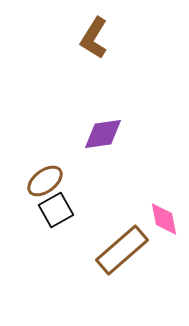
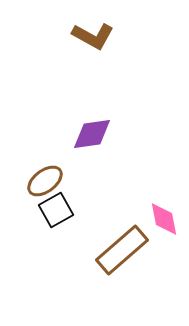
brown L-shape: moved 1 px left, 2 px up; rotated 93 degrees counterclockwise
purple diamond: moved 11 px left
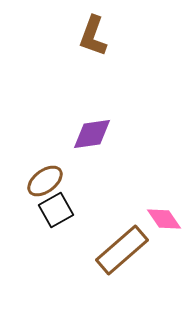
brown L-shape: rotated 81 degrees clockwise
pink diamond: rotated 24 degrees counterclockwise
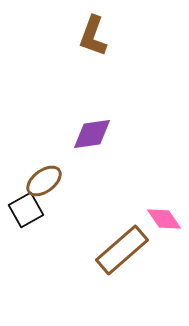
brown ellipse: moved 1 px left
black square: moved 30 px left
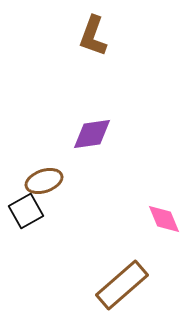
brown ellipse: rotated 18 degrees clockwise
black square: moved 1 px down
pink diamond: rotated 12 degrees clockwise
brown rectangle: moved 35 px down
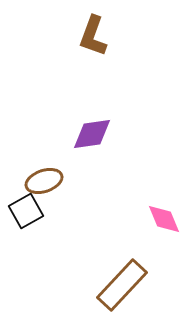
brown rectangle: rotated 6 degrees counterclockwise
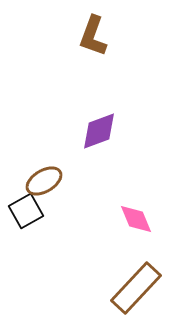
purple diamond: moved 7 px right, 3 px up; rotated 12 degrees counterclockwise
brown ellipse: rotated 12 degrees counterclockwise
pink diamond: moved 28 px left
brown rectangle: moved 14 px right, 3 px down
